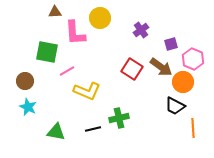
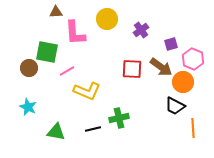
brown triangle: moved 1 px right
yellow circle: moved 7 px right, 1 px down
red square: rotated 30 degrees counterclockwise
brown circle: moved 4 px right, 13 px up
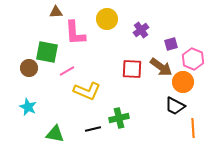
green triangle: moved 1 px left, 2 px down
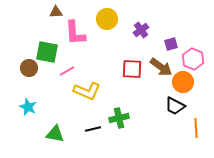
orange line: moved 3 px right
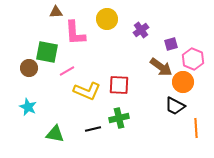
red square: moved 13 px left, 16 px down
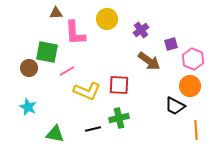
brown triangle: moved 1 px down
brown arrow: moved 12 px left, 6 px up
orange circle: moved 7 px right, 4 px down
orange line: moved 2 px down
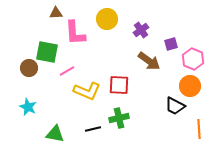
orange line: moved 3 px right, 1 px up
